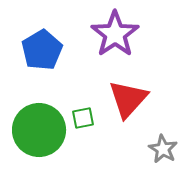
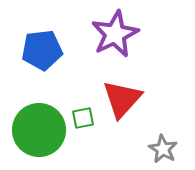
purple star: rotated 9 degrees clockwise
blue pentagon: rotated 24 degrees clockwise
red triangle: moved 6 px left
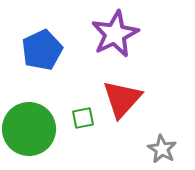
blue pentagon: rotated 18 degrees counterclockwise
green circle: moved 10 px left, 1 px up
gray star: moved 1 px left
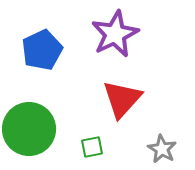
green square: moved 9 px right, 29 px down
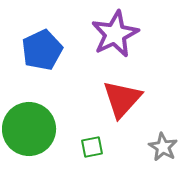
gray star: moved 1 px right, 2 px up
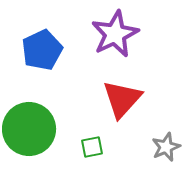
gray star: moved 3 px right; rotated 20 degrees clockwise
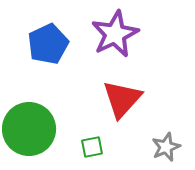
blue pentagon: moved 6 px right, 6 px up
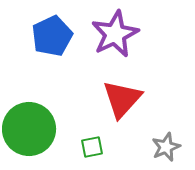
blue pentagon: moved 4 px right, 8 px up
